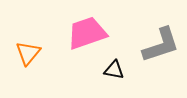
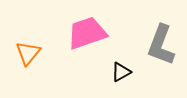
gray L-shape: rotated 129 degrees clockwise
black triangle: moved 7 px right, 2 px down; rotated 40 degrees counterclockwise
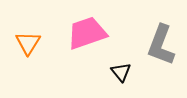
orange triangle: moved 10 px up; rotated 8 degrees counterclockwise
black triangle: rotated 40 degrees counterclockwise
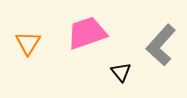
gray L-shape: rotated 21 degrees clockwise
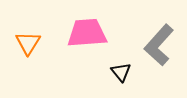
pink trapezoid: rotated 15 degrees clockwise
gray L-shape: moved 2 px left
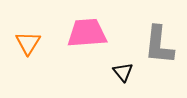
gray L-shape: rotated 36 degrees counterclockwise
black triangle: moved 2 px right
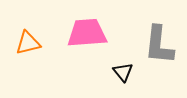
orange triangle: rotated 44 degrees clockwise
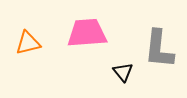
gray L-shape: moved 4 px down
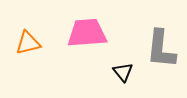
gray L-shape: moved 2 px right
